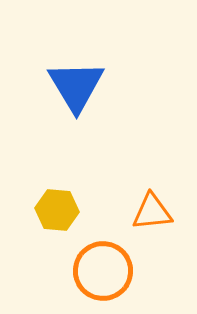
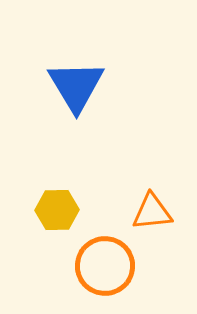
yellow hexagon: rotated 6 degrees counterclockwise
orange circle: moved 2 px right, 5 px up
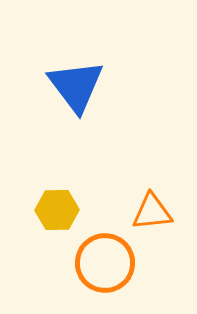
blue triangle: rotated 6 degrees counterclockwise
orange circle: moved 3 px up
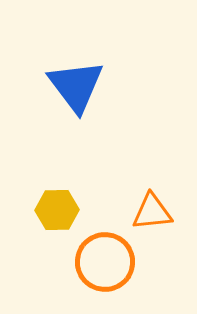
orange circle: moved 1 px up
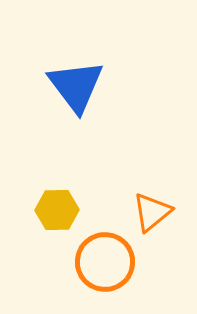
orange triangle: rotated 33 degrees counterclockwise
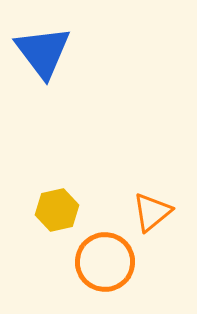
blue triangle: moved 33 px left, 34 px up
yellow hexagon: rotated 12 degrees counterclockwise
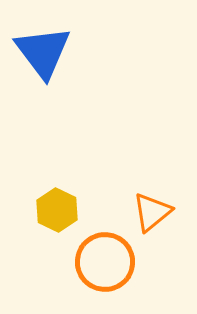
yellow hexagon: rotated 21 degrees counterclockwise
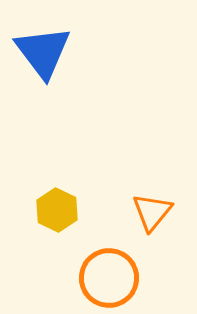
orange triangle: rotated 12 degrees counterclockwise
orange circle: moved 4 px right, 16 px down
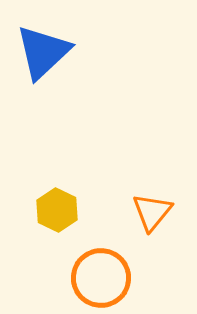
blue triangle: rotated 24 degrees clockwise
orange circle: moved 8 px left
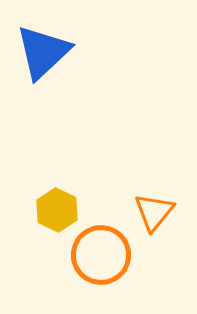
orange triangle: moved 2 px right
orange circle: moved 23 px up
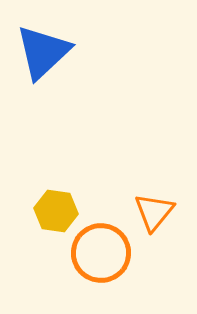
yellow hexagon: moved 1 px left, 1 px down; rotated 18 degrees counterclockwise
orange circle: moved 2 px up
